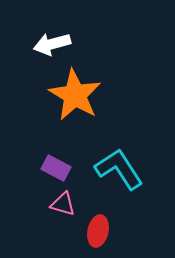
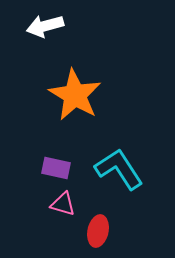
white arrow: moved 7 px left, 18 px up
purple rectangle: rotated 16 degrees counterclockwise
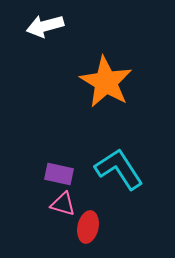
orange star: moved 31 px right, 13 px up
purple rectangle: moved 3 px right, 6 px down
red ellipse: moved 10 px left, 4 px up
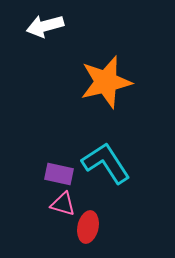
orange star: rotated 28 degrees clockwise
cyan L-shape: moved 13 px left, 6 px up
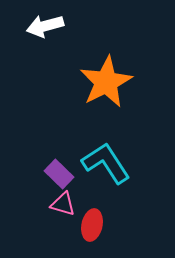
orange star: rotated 14 degrees counterclockwise
purple rectangle: rotated 32 degrees clockwise
red ellipse: moved 4 px right, 2 px up
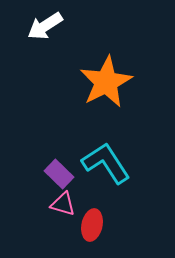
white arrow: rotated 18 degrees counterclockwise
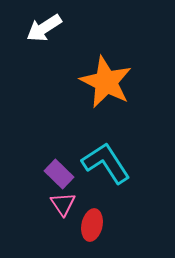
white arrow: moved 1 px left, 2 px down
orange star: rotated 18 degrees counterclockwise
pink triangle: rotated 40 degrees clockwise
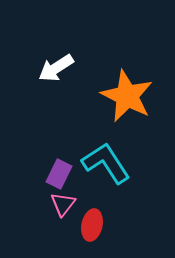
white arrow: moved 12 px right, 40 px down
orange star: moved 21 px right, 14 px down
purple rectangle: rotated 72 degrees clockwise
pink triangle: rotated 12 degrees clockwise
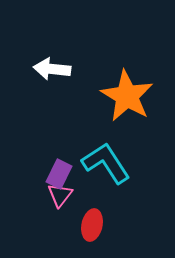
white arrow: moved 4 px left, 1 px down; rotated 39 degrees clockwise
orange star: rotated 4 degrees clockwise
pink triangle: moved 3 px left, 9 px up
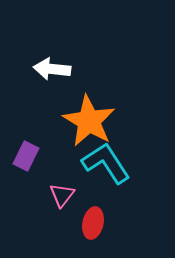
orange star: moved 38 px left, 25 px down
purple rectangle: moved 33 px left, 18 px up
pink triangle: moved 2 px right
red ellipse: moved 1 px right, 2 px up
